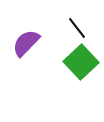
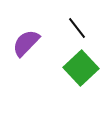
green square: moved 6 px down
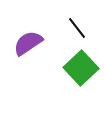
purple semicircle: moved 2 px right; rotated 12 degrees clockwise
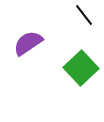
black line: moved 7 px right, 13 px up
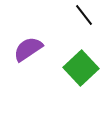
purple semicircle: moved 6 px down
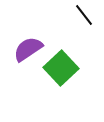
green square: moved 20 px left
